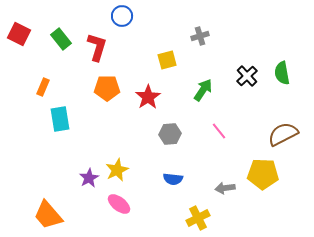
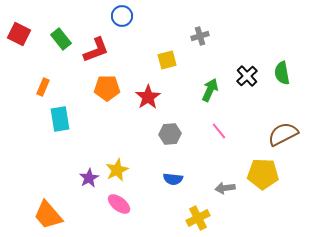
red L-shape: moved 1 px left, 3 px down; rotated 52 degrees clockwise
green arrow: moved 7 px right; rotated 10 degrees counterclockwise
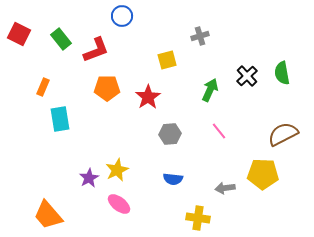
yellow cross: rotated 35 degrees clockwise
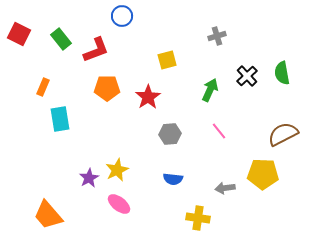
gray cross: moved 17 px right
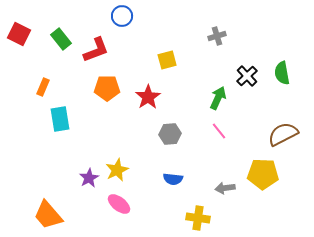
green arrow: moved 8 px right, 8 px down
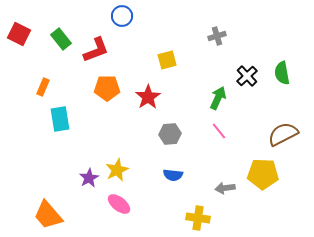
blue semicircle: moved 4 px up
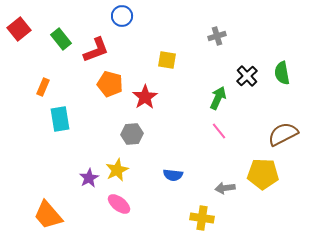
red square: moved 5 px up; rotated 25 degrees clockwise
yellow square: rotated 24 degrees clockwise
orange pentagon: moved 3 px right, 4 px up; rotated 15 degrees clockwise
red star: moved 3 px left
gray hexagon: moved 38 px left
yellow cross: moved 4 px right
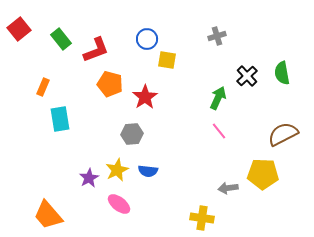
blue circle: moved 25 px right, 23 px down
blue semicircle: moved 25 px left, 4 px up
gray arrow: moved 3 px right
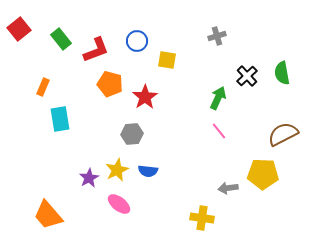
blue circle: moved 10 px left, 2 px down
